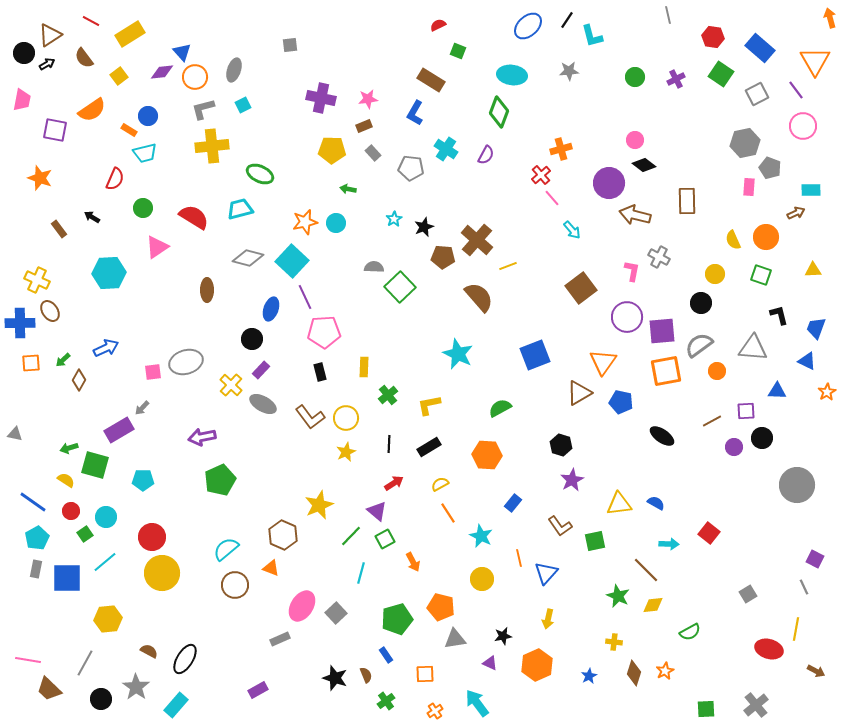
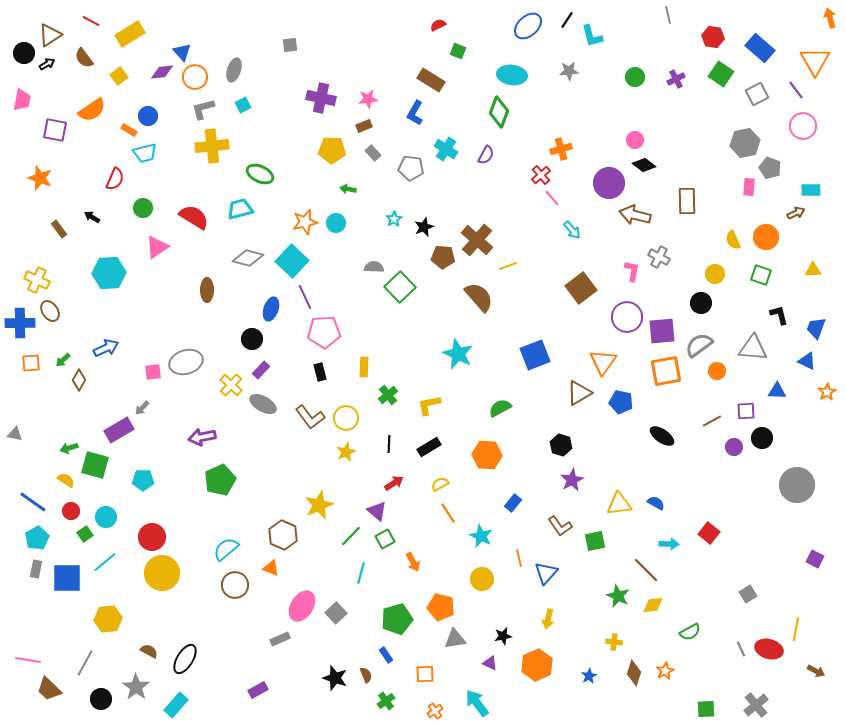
gray line at (804, 587): moved 63 px left, 62 px down
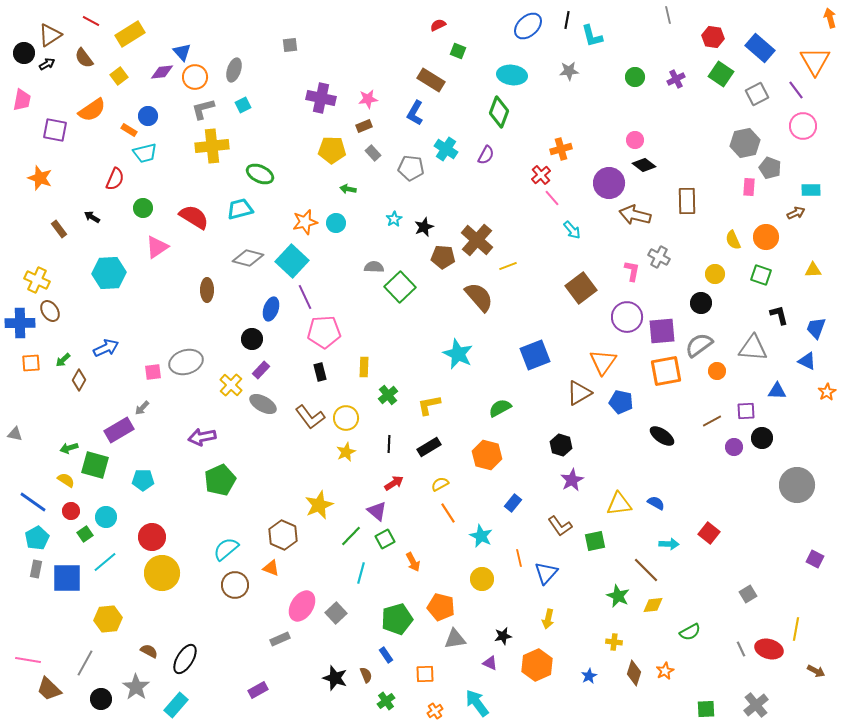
black line at (567, 20): rotated 24 degrees counterclockwise
orange hexagon at (487, 455): rotated 12 degrees clockwise
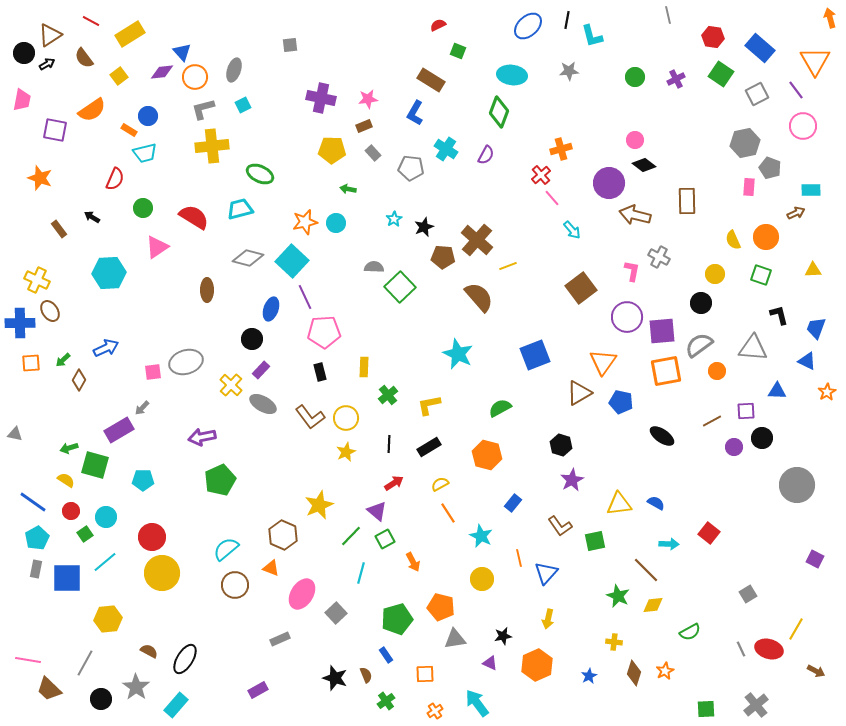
pink ellipse at (302, 606): moved 12 px up
yellow line at (796, 629): rotated 20 degrees clockwise
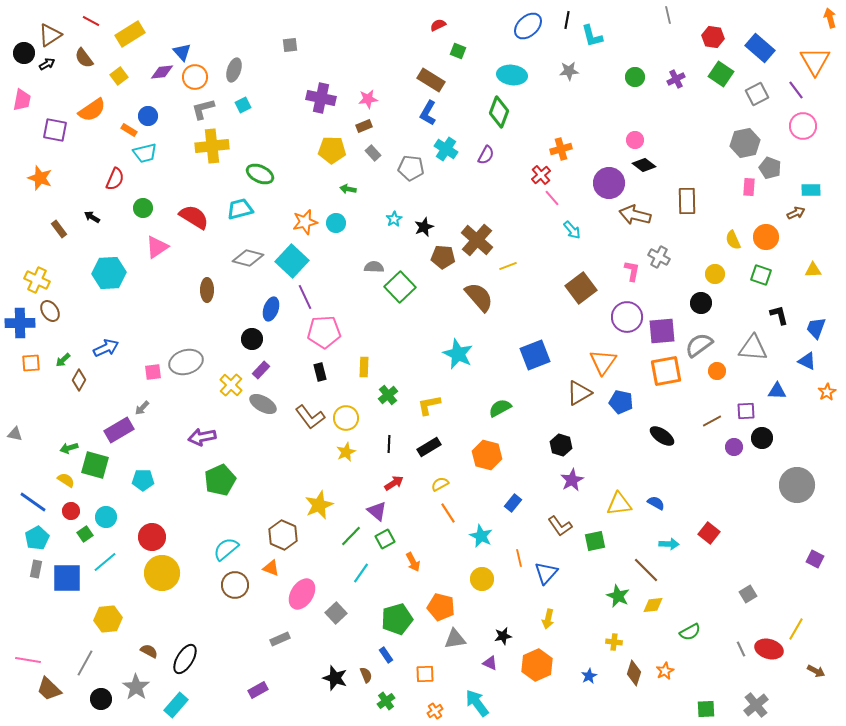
blue L-shape at (415, 113): moved 13 px right
cyan line at (361, 573): rotated 20 degrees clockwise
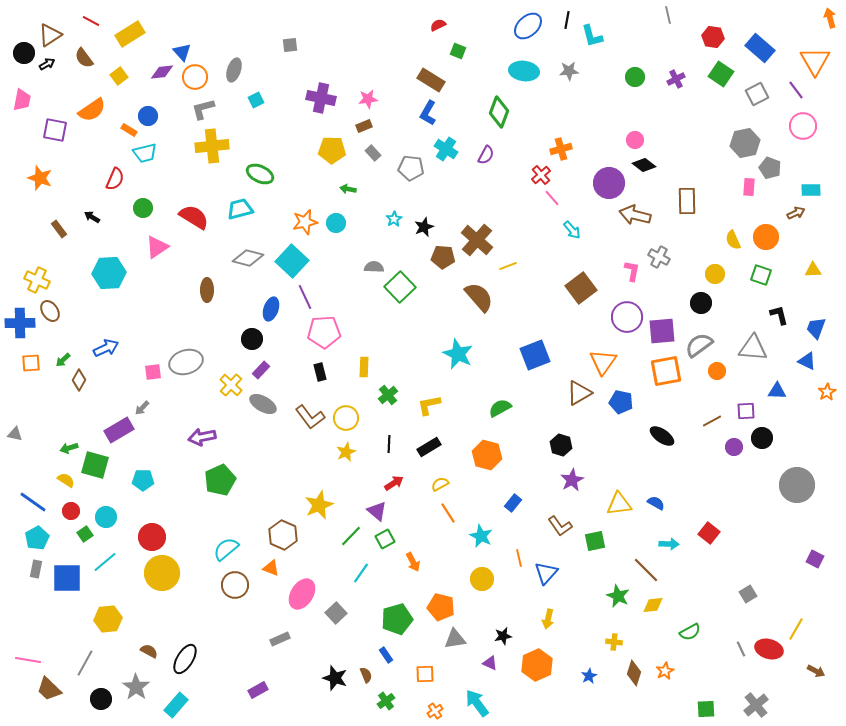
cyan ellipse at (512, 75): moved 12 px right, 4 px up
cyan square at (243, 105): moved 13 px right, 5 px up
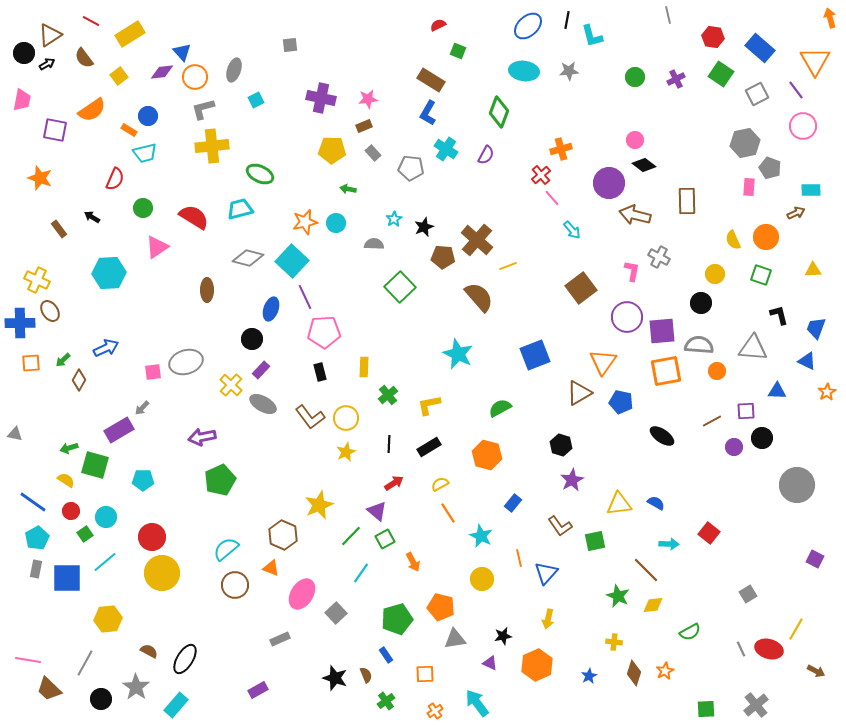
gray semicircle at (374, 267): moved 23 px up
gray semicircle at (699, 345): rotated 40 degrees clockwise
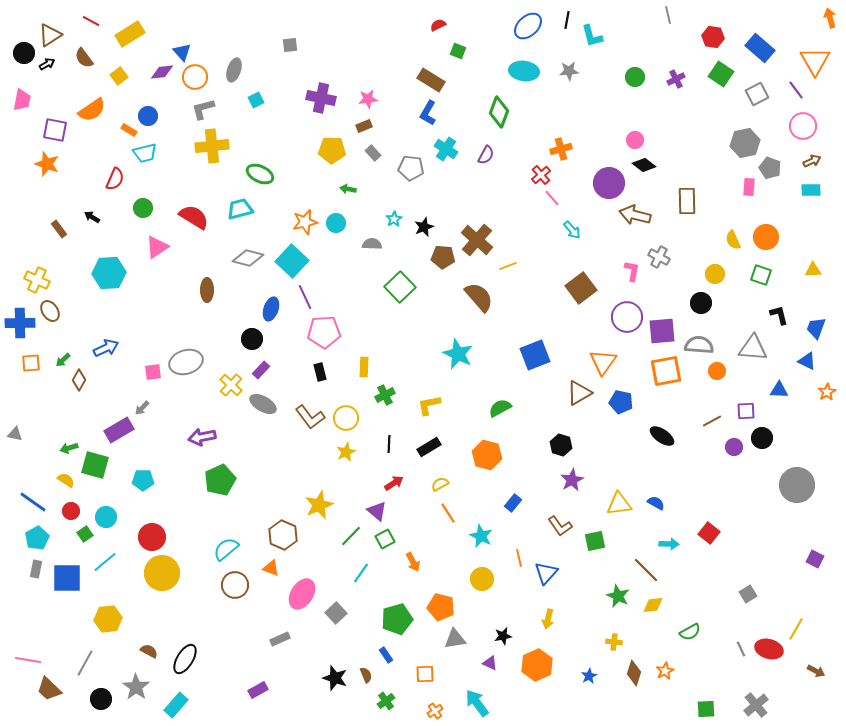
orange star at (40, 178): moved 7 px right, 14 px up
brown arrow at (796, 213): moved 16 px right, 52 px up
gray semicircle at (374, 244): moved 2 px left
blue triangle at (777, 391): moved 2 px right, 1 px up
green cross at (388, 395): moved 3 px left; rotated 12 degrees clockwise
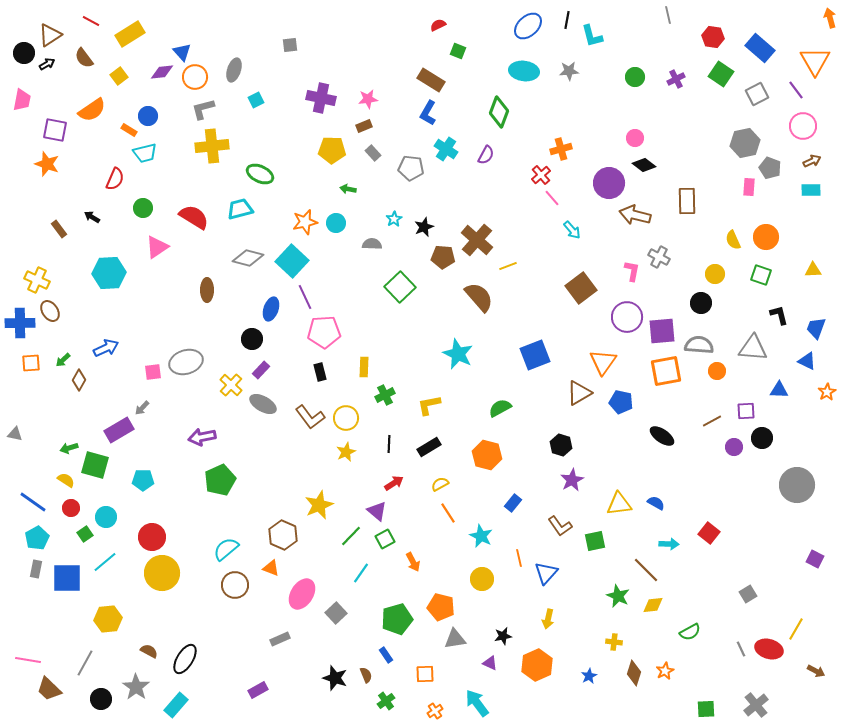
pink circle at (635, 140): moved 2 px up
red circle at (71, 511): moved 3 px up
